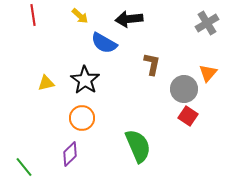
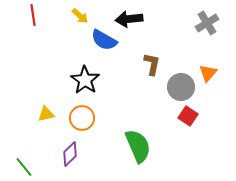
blue semicircle: moved 3 px up
yellow triangle: moved 31 px down
gray circle: moved 3 px left, 2 px up
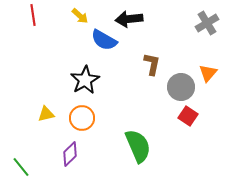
black star: rotated 8 degrees clockwise
green line: moved 3 px left
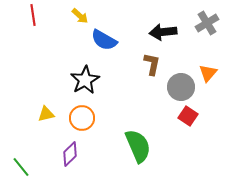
black arrow: moved 34 px right, 13 px down
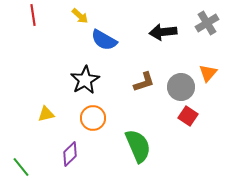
brown L-shape: moved 8 px left, 18 px down; rotated 60 degrees clockwise
orange circle: moved 11 px right
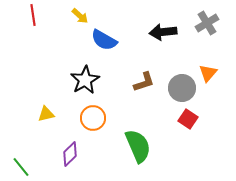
gray circle: moved 1 px right, 1 px down
red square: moved 3 px down
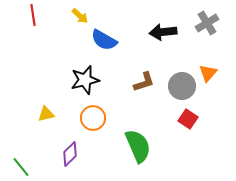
black star: rotated 16 degrees clockwise
gray circle: moved 2 px up
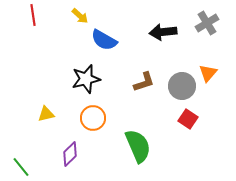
black star: moved 1 px right, 1 px up
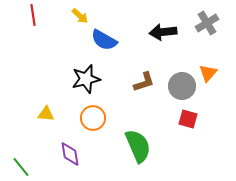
yellow triangle: rotated 18 degrees clockwise
red square: rotated 18 degrees counterclockwise
purple diamond: rotated 55 degrees counterclockwise
